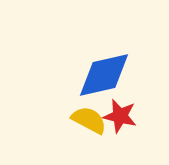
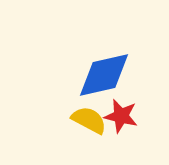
red star: moved 1 px right
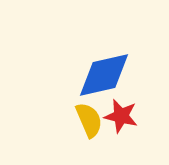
yellow semicircle: rotated 39 degrees clockwise
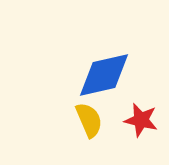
red star: moved 20 px right, 4 px down
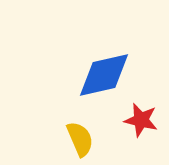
yellow semicircle: moved 9 px left, 19 px down
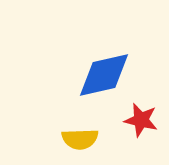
yellow semicircle: rotated 111 degrees clockwise
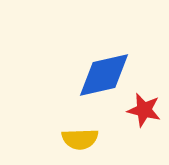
red star: moved 3 px right, 10 px up
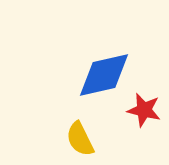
yellow semicircle: rotated 66 degrees clockwise
